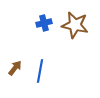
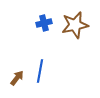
brown star: rotated 24 degrees counterclockwise
brown arrow: moved 2 px right, 10 px down
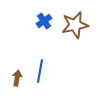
blue cross: moved 2 px up; rotated 21 degrees counterclockwise
brown arrow: rotated 28 degrees counterclockwise
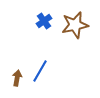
blue line: rotated 20 degrees clockwise
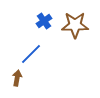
brown star: rotated 12 degrees clockwise
blue line: moved 9 px left, 17 px up; rotated 15 degrees clockwise
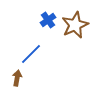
blue cross: moved 4 px right, 1 px up
brown star: rotated 24 degrees counterclockwise
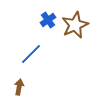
brown arrow: moved 2 px right, 9 px down
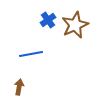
blue line: rotated 35 degrees clockwise
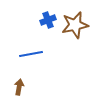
blue cross: rotated 14 degrees clockwise
brown star: rotated 12 degrees clockwise
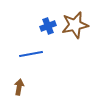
blue cross: moved 6 px down
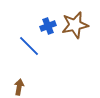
blue line: moved 2 px left, 8 px up; rotated 55 degrees clockwise
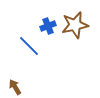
brown arrow: moved 4 px left; rotated 42 degrees counterclockwise
